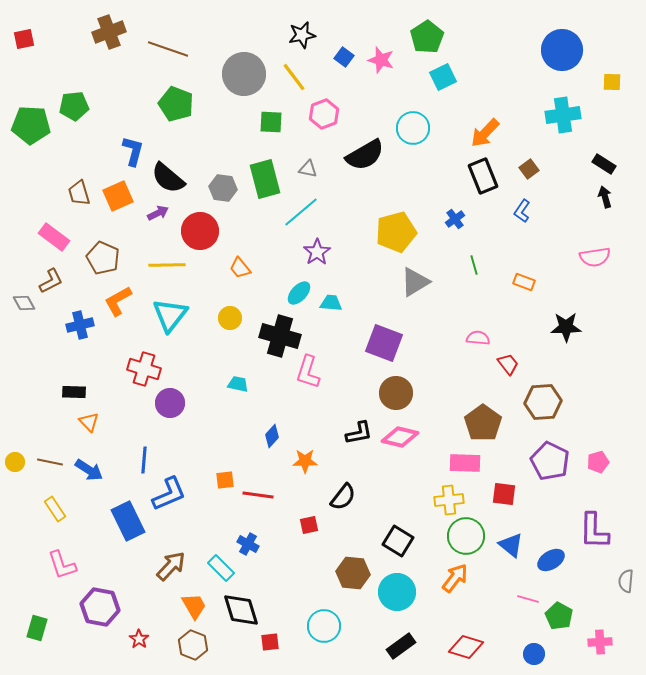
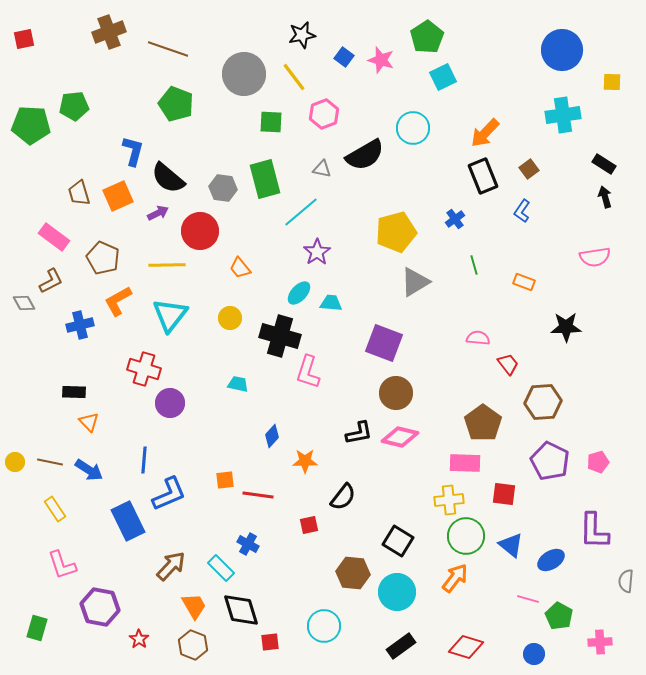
gray triangle at (308, 169): moved 14 px right
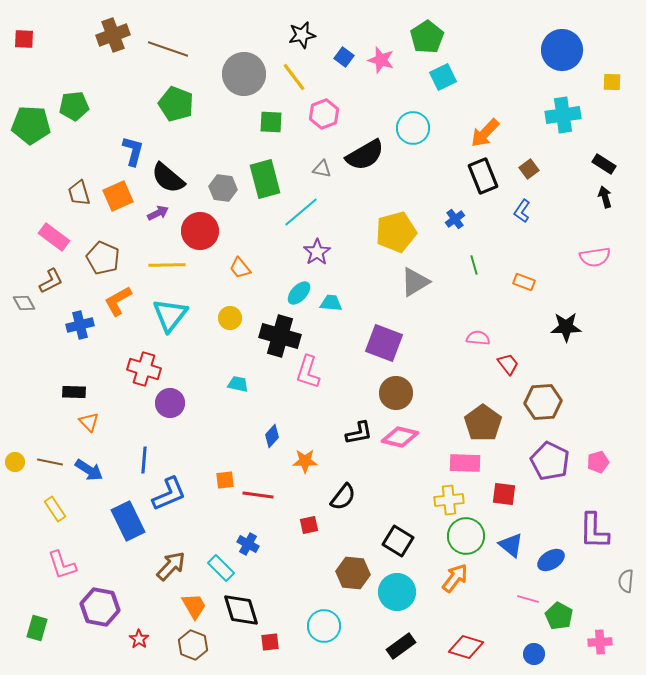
brown cross at (109, 32): moved 4 px right, 3 px down
red square at (24, 39): rotated 15 degrees clockwise
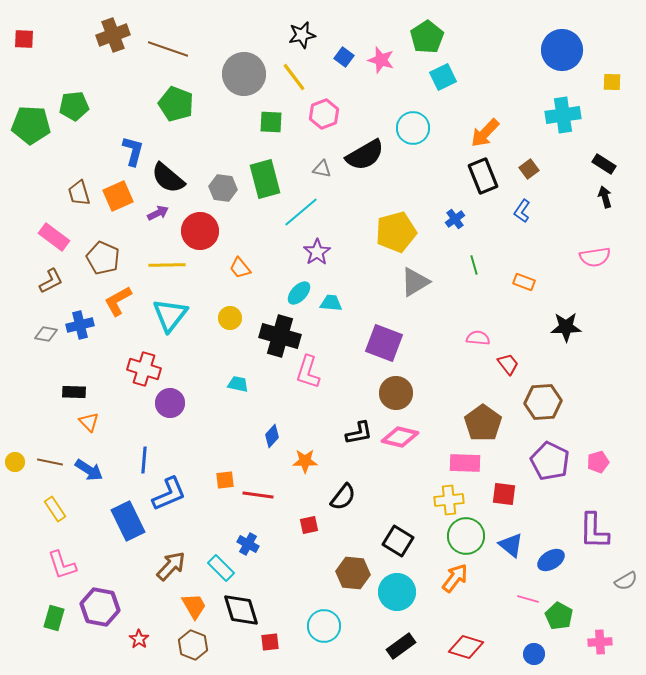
gray diamond at (24, 303): moved 22 px right, 31 px down; rotated 50 degrees counterclockwise
gray semicircle at (626, 581): rotated 125 degrees counterclockwise
green rectangle at (37, 628): moved 17 px right, 10 px up
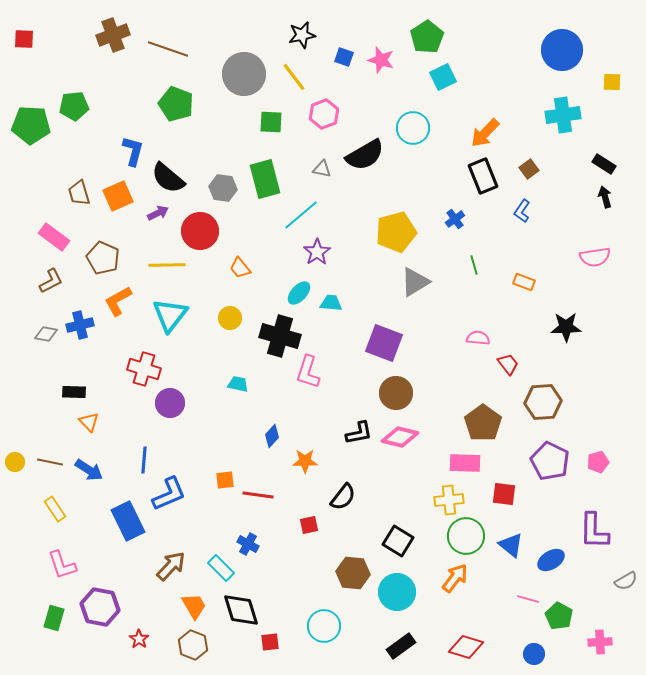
blue square at (344, 57): rotated 18 degrees counterclockwise
cyan line at (301, 212): moved 3 px down
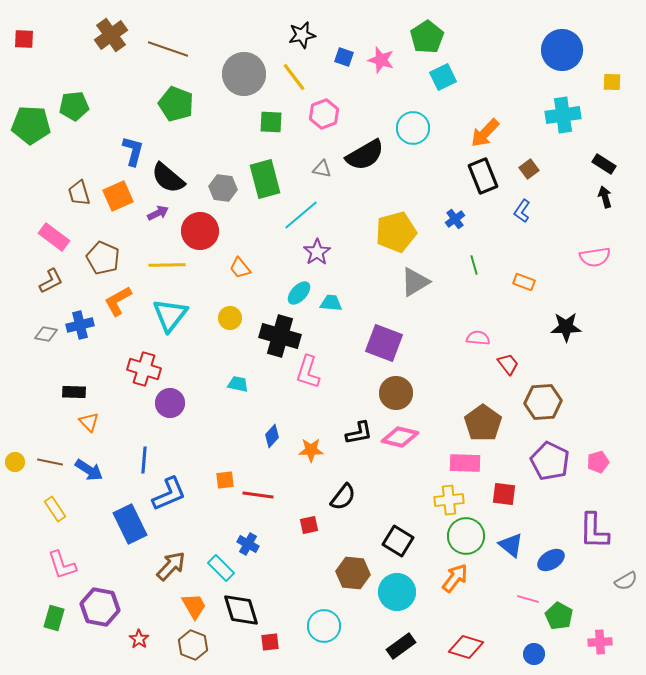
brown cross at (113, 35): moved 2 px left; rotated 16 degrees counterclockwise
orange star at (305, 461): moved 6 px right, 11 px up
blue rectangle at (128, 521): moved 2 px right, 3 px down
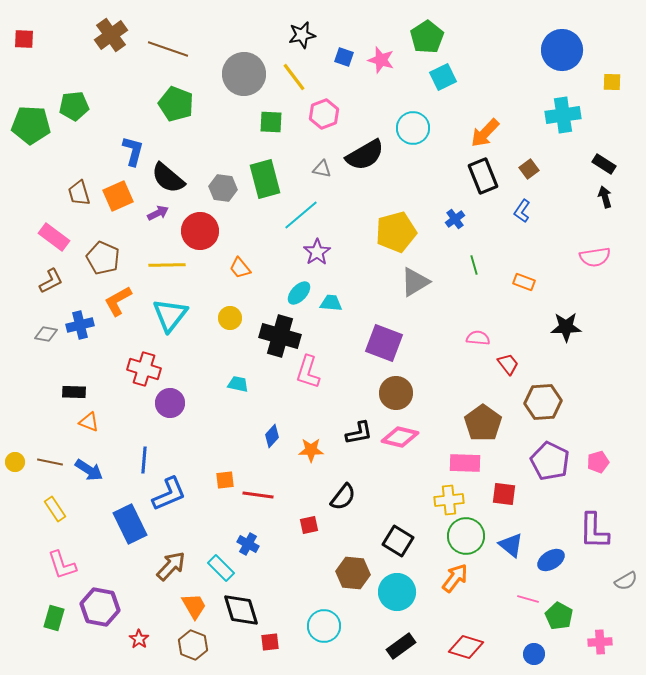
orange triangle at (89, 422): rotated 25 degrees counterclockwise
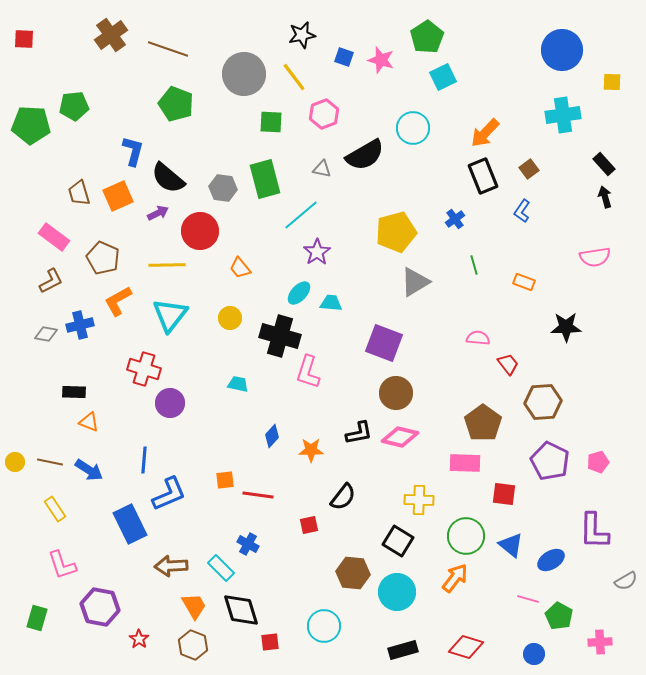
black rectangle at (604, 164): rotated 15 degrees clockwise
yellow cross at (449, 500): moved 30 px left; rotated 8 degrees clockwise
brown arrow at (171, 566): rotated 136 degrees counterclockwise
green rectangle at (54, 618): moved 17 px left
black rectangle at (401, 646): moved 2 px right, 4 px down; rotated 20 degrees clockwise
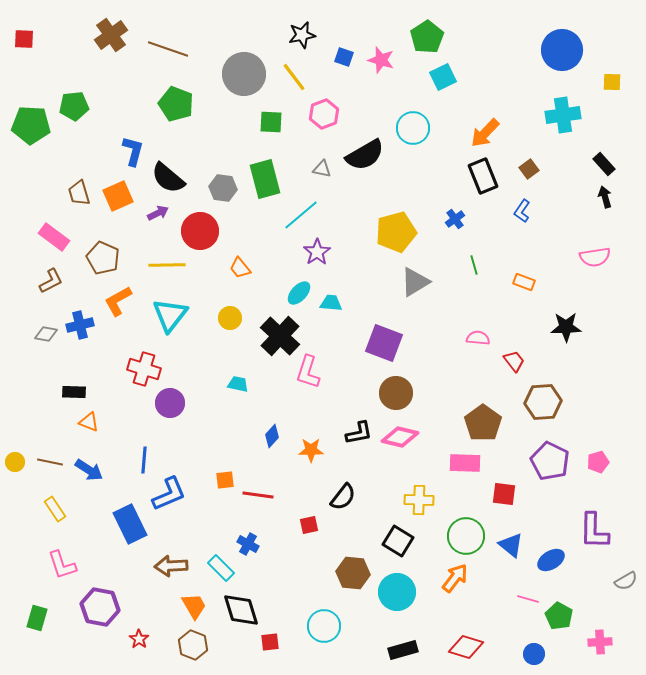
black cross at (280, 336): rotated 27 degrees clockwise
red trapezoid at (508, 364): moved 6 px right, 3 px up
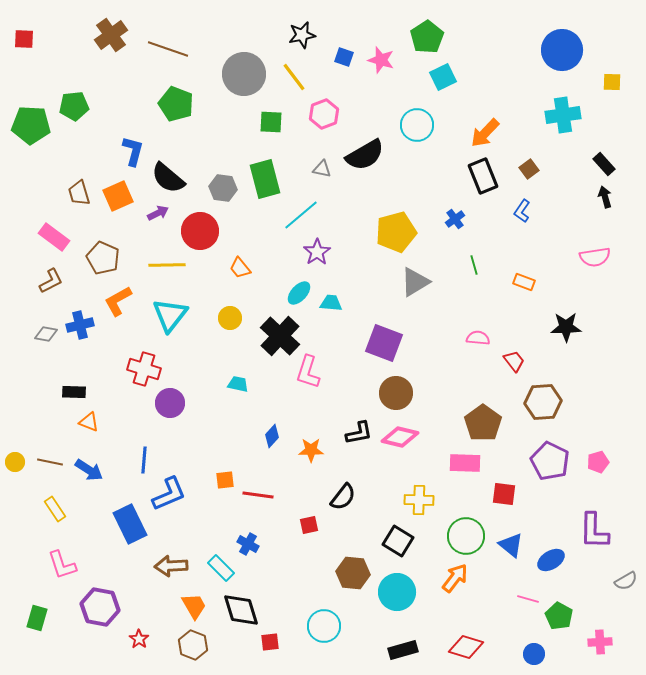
cyan circle at (413, 128): moved 4 px right, 3 px up
